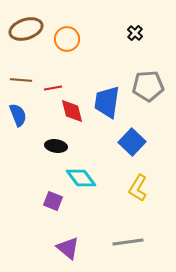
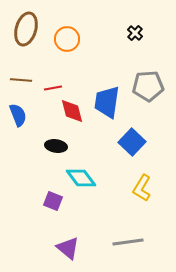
brown ellipse: rotated 56 degrees counterclockwise
yellow L-shape: moved 4 px right
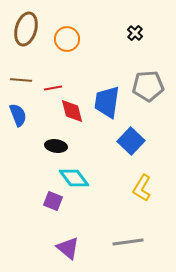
blue square: moved 1 px left, 1 px up
cyan diamond: moved 7 px left
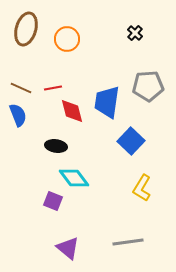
brown line: moved 8 px down; rotated 20 degrees clockwise
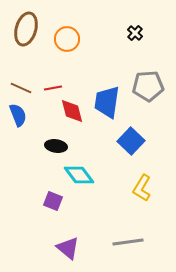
cyan diamond: moved 5 px right, 3 px up
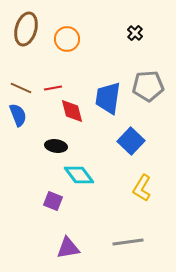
blue trapezoid: moved 1 px right, 4 px up
purple triangle: rotated 50 degrees counterclockwise
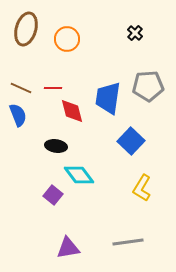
red line: rotated 12 degrees clockwise
purple square: moved 6 px up; rotated 18 degrees clockwise
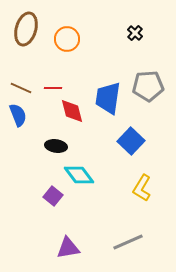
purple square: moved 1 px down
gray line: rotated 16 degrees counterclockwise
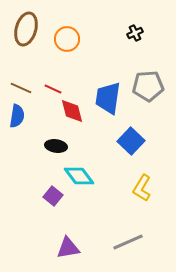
black cross: rotated 21 degrees clockwise
red line: moved 1 px down; rotated 24 degrees clockwise
blue semicircle: moved 1 px left, 1 px down; rotated 30 degrees clockwise
cyan diamond: moved 1 px down
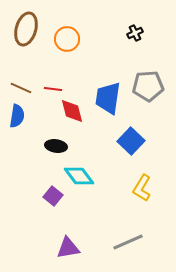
red line: rotated 18 degrees counterclockwise
